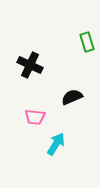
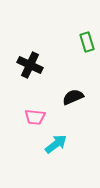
black semicircle: moved 1 px right
cyan arrow: rotated 20 degrees clockwise
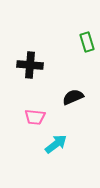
black cross: rotated 20 degrees counterclockwise
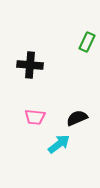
green rectangle: rotated 42 degrees clockwise
black semicircle: moved 4 px right, 21 px down
cyan arrow: moved 3 px right
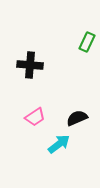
pink trapezoid: rotated 40 degrees counterclockwise
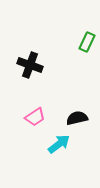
black cross: rotated 15 degrees clockwise
black semicircle: rotated 10 degrees clockwise
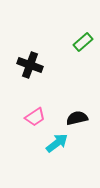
green rectangle: moved 4 px left; rotated 24 degrees clockwise
cyan arrow: moved 2 px left, 1 px up
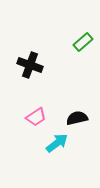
pink trapezoid: moved 1 px right
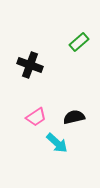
green rectangle: moved 4 px left
black semicircle: moved 3 px left, 1 px up
cyan arrow: rotated 80 degrees clockwise
